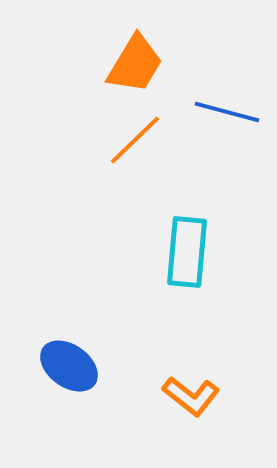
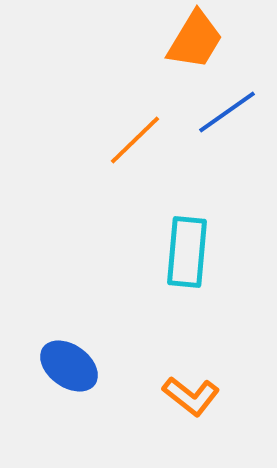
orange trapezoid: moved 60 px right, 24 px up
blue line: rotated 50 degrees counterclockwise
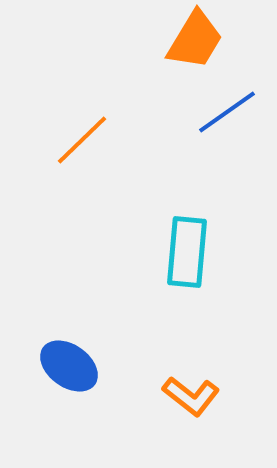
orange line: moved 53 px left
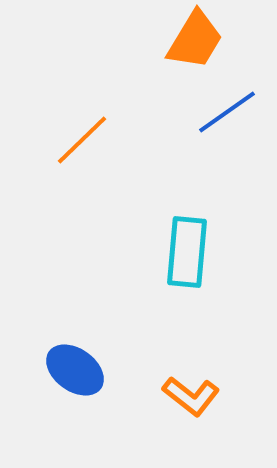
blue ellipse: moved 6 px right, 4 px down
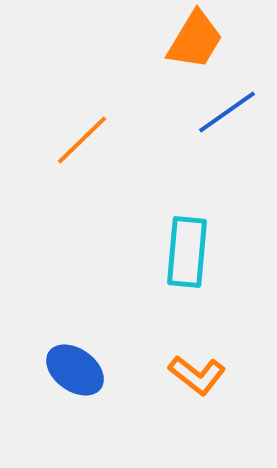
orange L-shape: moved 6 px right, 21 px up
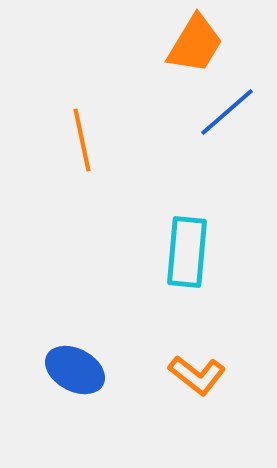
orange trapezoid: moved 4 px down
blue line: rotated 6 degrees counterclockwise
orange line: rotated 58 degrees counterclockwise
blue ellipse: rotated 8 degrees counterclockwise
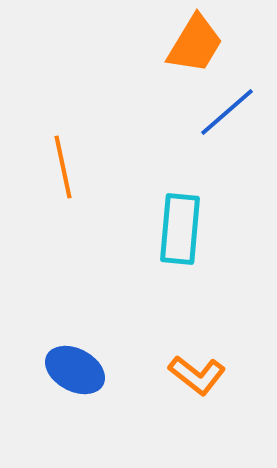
orange line: moved 19 px left, 27 px down
cyan rectangle: moved 7 px left, 23 px up
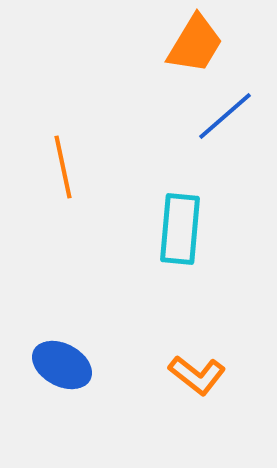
blue line: moved 2 px left, 4 px down
blue ellipse: moved 13 px left, 5 px up
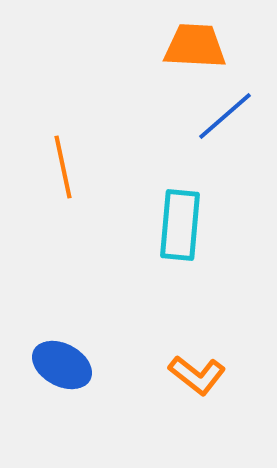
orange trapezoid: moved 2 px down; rotated 118 degrees counterclockwise
cyan rectangle: moved 4 px up
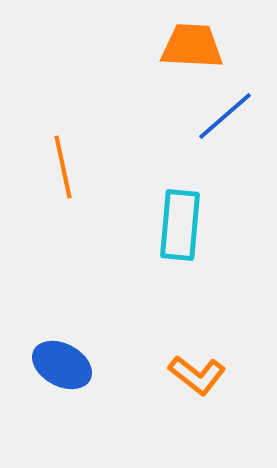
orange trapezoid: moved 3 px left
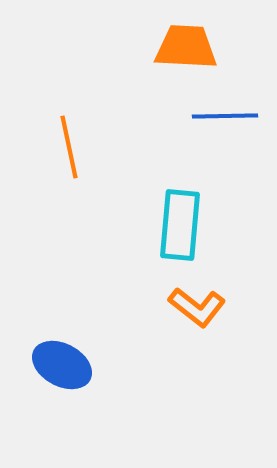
orange trapezoid: moved 6 px left, 1 px down
blue line: rotated 40 degrees clockwise
orange line: moved 6 px right, 20 px up
orange L-shape: moved 68 px up
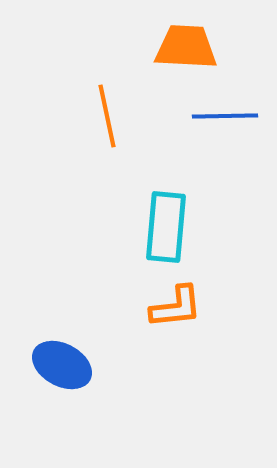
orange line: moved 38 px right, 31 px up
cyan rectangle: moved 14 px left, 2 px down
orange L-shape: moved 21 px left; rotated 44 degrees counterclockwise
